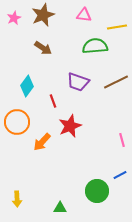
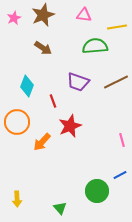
cyan diamond: rotated 15 degrees counterclockwise
green triangle: rotated 48 degrees clockwise
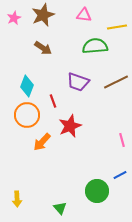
orange circle: moved 10 px right, 7 px up
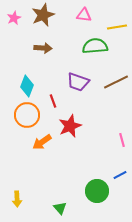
brown arrow: rotated 30 degrees counterclockwise
orange arrow: rotated 12 degrees clockwise
